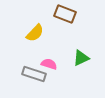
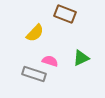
pink semicircle: moved 1 px right, 3 px up
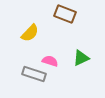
yellow semicircle: moved 5 px left
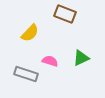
gray rectangle: moved 8 px left
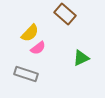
brown rectangle: rotated 20 degrees clockwise
pink semicircle: moved 12 px left, 13 px up; rotated 126 degrees clockwise
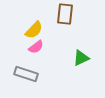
brown rectangle: rotated 55 degrees clockwise
yellow semicircle: moved 4 px right, 3 px up
pink semicircle: moved 2 px left, 1 px up
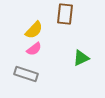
pink semicircle: moved 2 px left, 2 px down
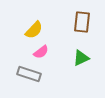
brown rectangle: moved 17 px right, 8 px down
pink semicircle: moved 7 px right, 3 px down
gray rectangle: moved 3 px right
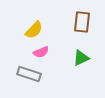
pink semicircle: rotated 14 degrees clockwise
